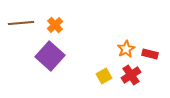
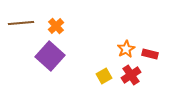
orange cross: moved 1 px right, 1 px down
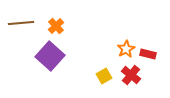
red rectangle: moved 2 px left
red cross: rotated 18 degrees counterclockwise
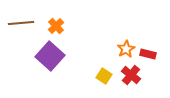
yellow square: rotated 28 degrees counterclockwise
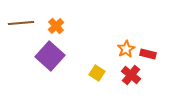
yellow square: moved 7 px left, 3 px up
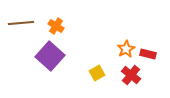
orange cross: rotated 14 degrees counterclockwise
yellow square: rotated 28 degrees clockwise
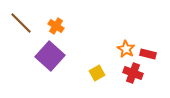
brown line: rotated 50 degrees clockwise
orange star: rotated 12 degrees counterclockwise
red cross: moved 2 px right, 2 px up; rotated 18 degrees counterclockwise
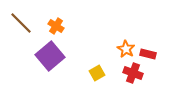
purple square: rotated 8 degrees clockwise
